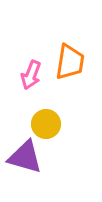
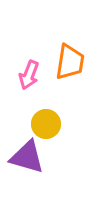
pink arrow: moved 2 px left
purple triangle: moved 2 px right
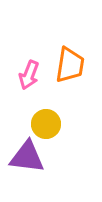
orange trapezoid: moved 3 px down
purple triangle: rotated 9 degrees counterclockwise
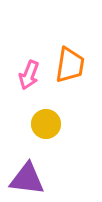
purple triangle: moved 22 px down
